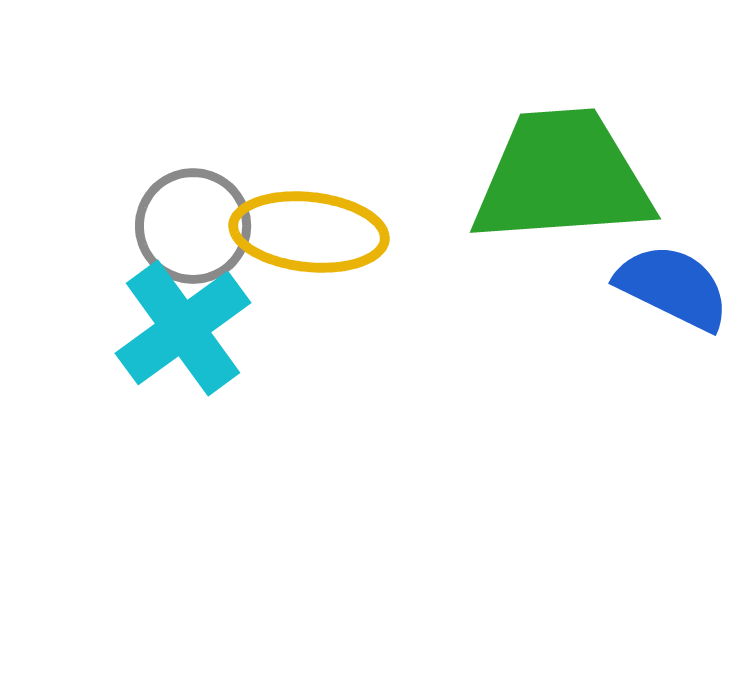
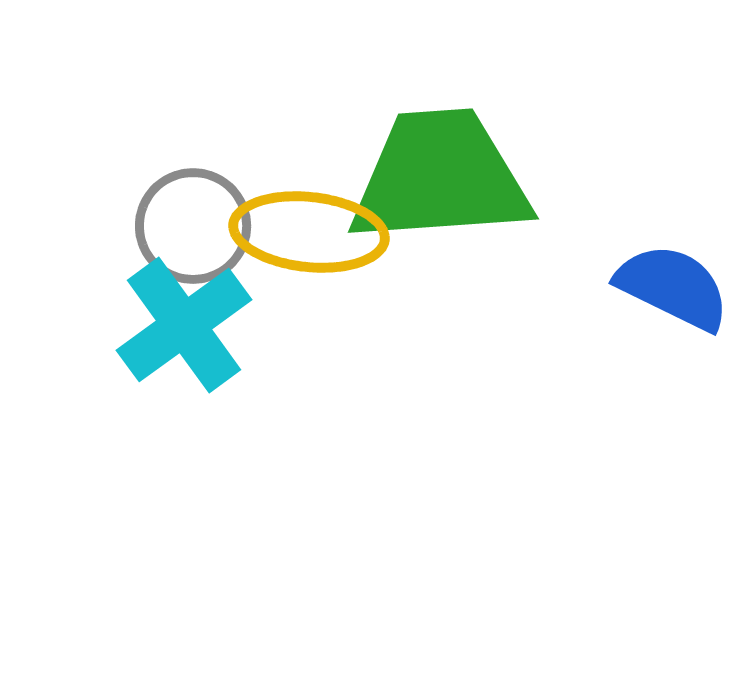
green trapezoid: moved 122 px left
cyan cross: moved 1 px right, 3 px up
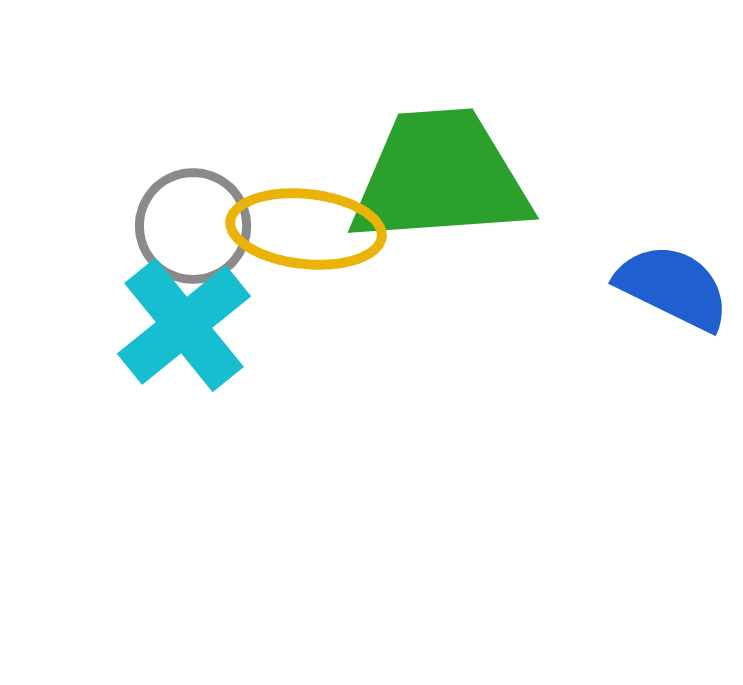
yellow ellipse: moved 3 px left, 3 px up
cyan cross: rotated 3 degrees counterclockwise
